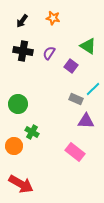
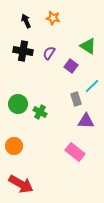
black arrow: moved 4 px right; rotated 120 degrees clockwise
cyan line: moved 1 px left, 3 px up
gray rectangle: rotated 48 degrees clockwise
green cross: moved 8 px right, 20 px up
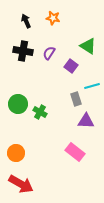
cyan line: rotated 28 degrees clockwise
orange circle: moved 2 px right, 7 px down
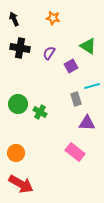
black arrow: moved 12 px left, 2 px up
black cross: moved 3 px left, 3 px up
purple square: rotated 24 degrees clockwise
purple triangle: moved 1 px right, 2 px down
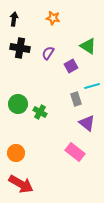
black arrow: rotated 32 degrees clockwise
purple semicircle: moved 1 px left
purple triangle: rotated 36 degrees clockwise
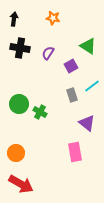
cyan line: rotated 21 degrees counterclockwise
gray rectangle: moved 4 px left, 4 px up
green circle: moved 1 px right
pink rectangle: rotated 42 degrees clockwise
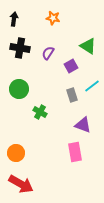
green circle: moved 15 px up
purple triangle: moved 4 px left, 2 px down; rotated 18 degrees counterclockwise
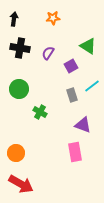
orange star: rotated 16 degrees counterclockwise
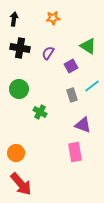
red arrow: rotated 20 degrees clockwise
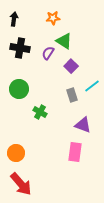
green triangle: moved 24 px left, 5 px up
purple square: rotated 16 degrees counterclockwise
pink rectangle: rotated 18 degrees clockwise
